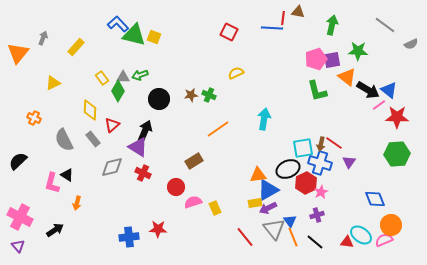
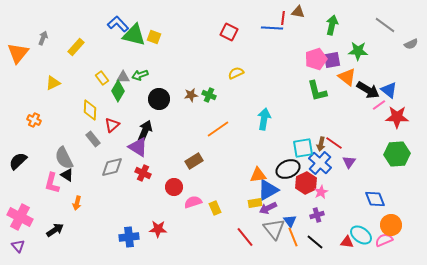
orange cross at (34, 118): moved 2 px down
gray semicircle at (64, 140): moved 18 px down
blue cross at (320, 163): rotated 25 degrees clockwise
red circle at (176, 187): moved 2 px left
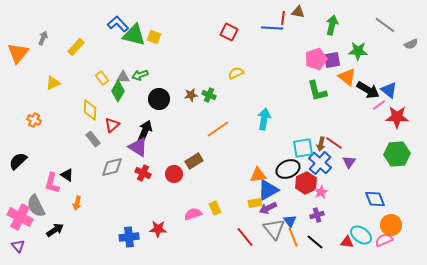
gray semicircle at (64, 158): moved 28 px left, 48 px down
red circle at (174, 187): moved 13 px up
pink semicircle at (193, 202): moved 12 px down
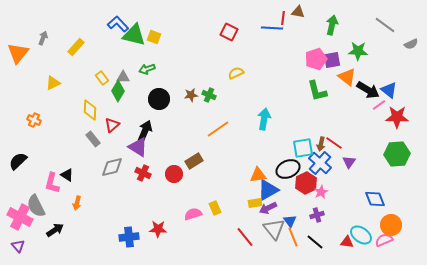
green arrow at (140, 75): moved 7 px right, 6 px up
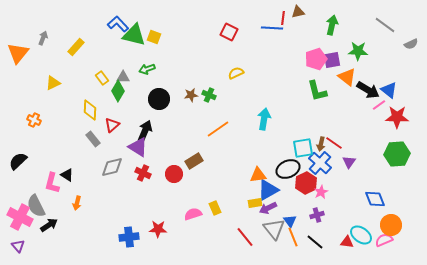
brown triangle at (298, 12): rotated 24 degrees counterclockwise
black arrow at (55, 230): moved 6 px left, 5 px up
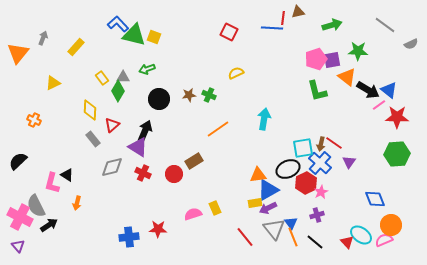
green arrow at (332, 25): rotated 60 degrees clockwise
brown star at (191, 95): moved 2 px left
blue triangle at (290, 221): moved 1 px right, 2 px down
red triangle at (347, 242): rotated 40 degrees clockwise
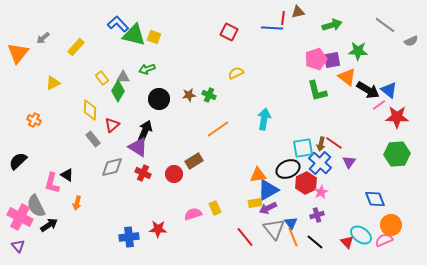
gray arrow at (43, 38): rotated 152 degrees counterclockwise
gray semicircle at (411, 44): moved 3 px up
